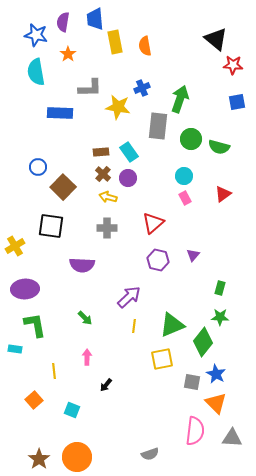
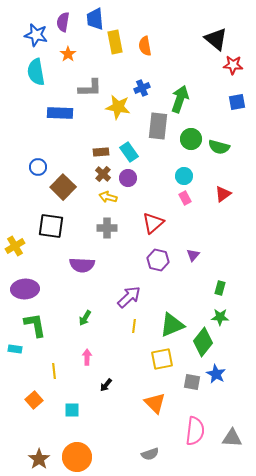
green arrow at (85, 318): rotated 77 degrees clockwise
orange triangle at (216, 403): moved 61 px left
cyan square at (72, 410): rotated 21 degrees counterclockwise
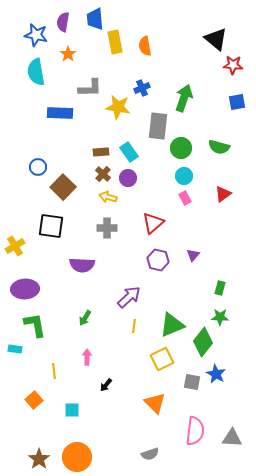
green arrow at (180, 99): moved 4 px right, 1 px up
green circle at (191, 139): moved 10 px left, 9 px down
yellow square at (162, 359): rotated 15 degrees counterclockwise
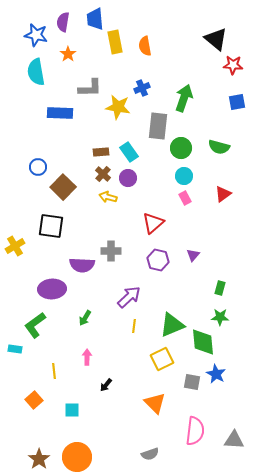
gray cross at (107, 228): moved 4 px right, 23 px down
purple ellipse at (25, 289): moved 27 px right
green L-shape at (35, 325): rotated 116 degrees counterclockwise
green diamond at (203, 342): rotated 44 degrees counterclockwise
gray triangle at (232, 438): moved 2 px right, 2 px down
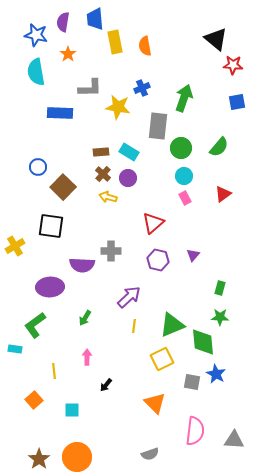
green semicircle at (219, 147): rotated 65 degrees counterclockwise
cyan rectangle at (129, 152): rotated 24 degrees counterclockwise
purple ellipse at (52, 289): moved 2 px left, 2 px up
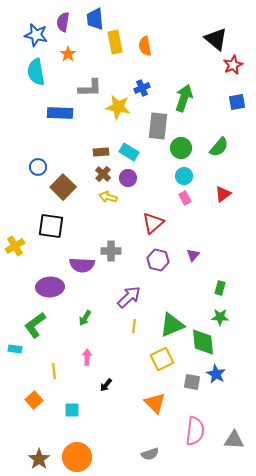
red star at (233, 65): rotated 30 degrees counterclockwise
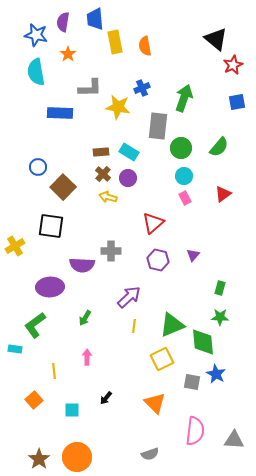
black arrow at (106, 385): moved 13 px down
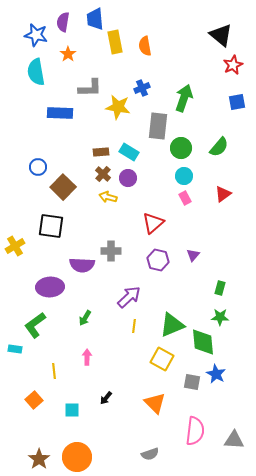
black triangle at (216, 39): moved 5 px right, 4 px up
yellow square at (162, 359): rotated 35 degrees counterclockwise
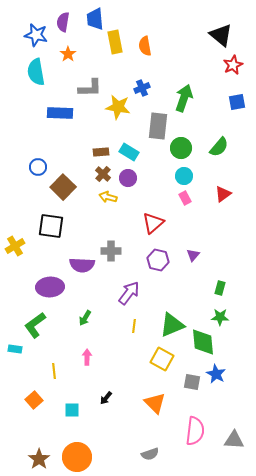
purple arrow at (129, 297): moved 4 px up; rotated 10 degrees counterclockwise
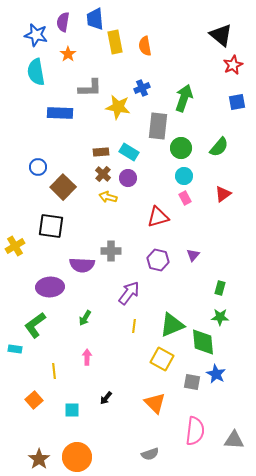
red triangle at (153, 223): moved 5 px right, 6 px up; rotated 25 degrees clockwise
